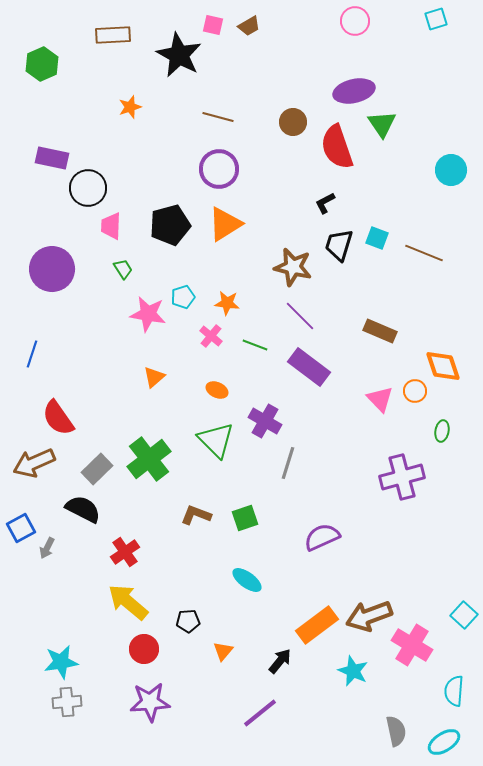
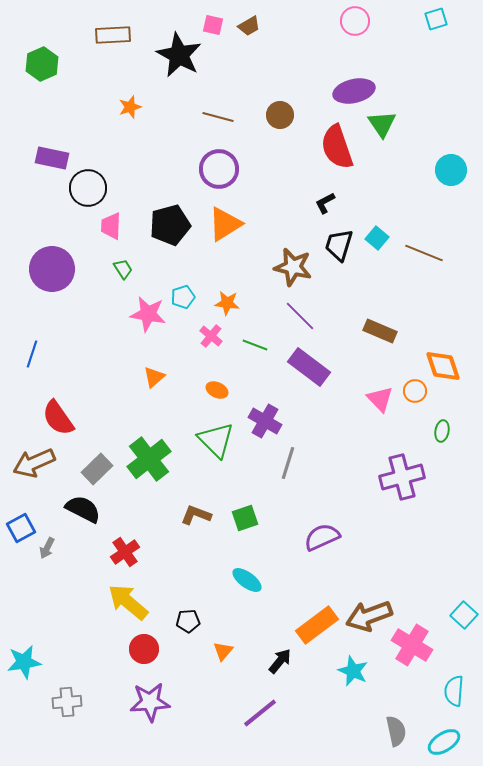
brown circle at (293, 122): moved 13 px left, 7 px up
cyan square at (377, 238): rotated 20 degrees clockwise
cyan star at (61, 662): moved 37 px left
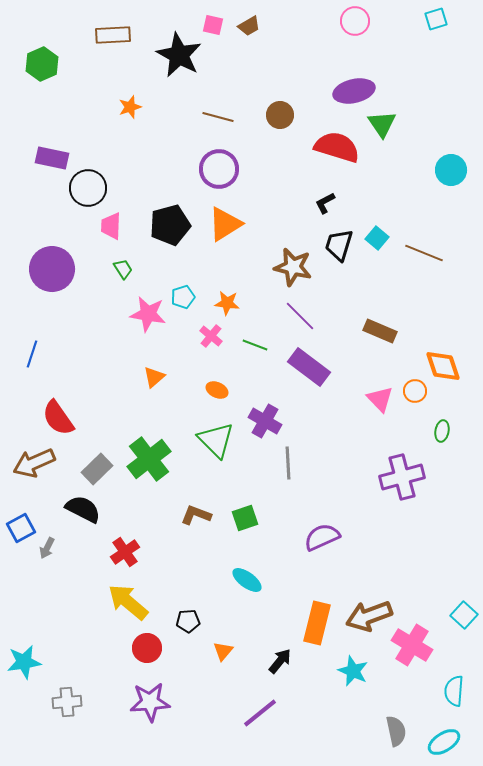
red semicircle at (337, 147): rotated 126 degrees clockwise
gray line at (288, 463): rotated 20 degrees counterclockwise
orange rectangle at (317, 625): moved 2 px up; rotated 39 degrees counterclockwise
red circle at (144, 649): moved 3 px right, 1 px up
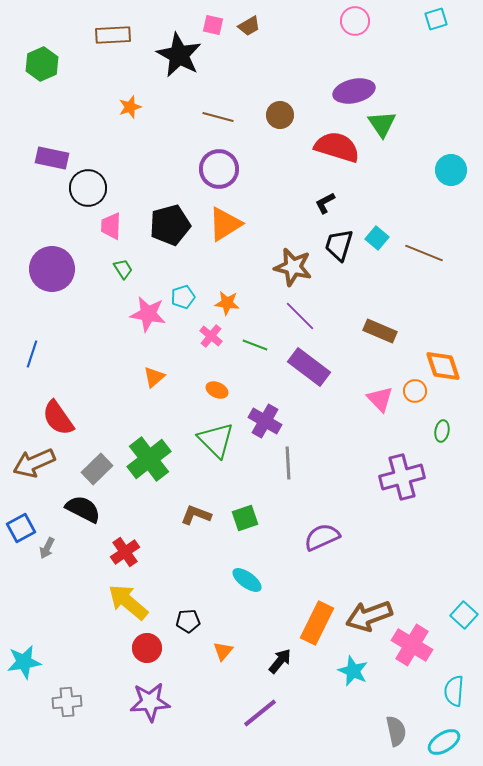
orange rectangle at (317, 623): rotated 12 degrees clockwise
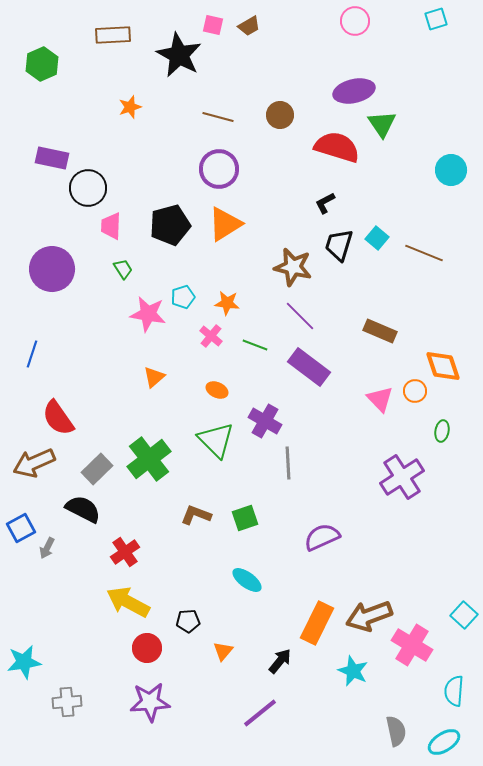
purple cross at (402, 477): rotated 18 degrees counterclockwise
yellow arrow at (128, 602): rotated 12 degrees counterclockwise
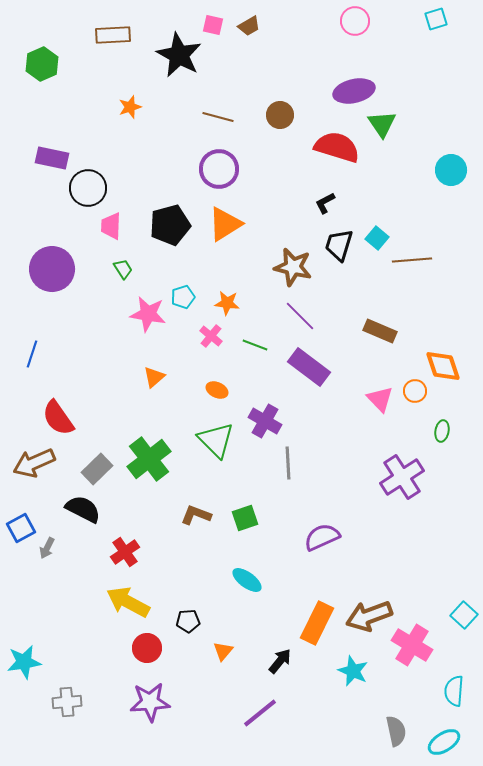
brown line at (424, 253): moved 12 px left, 7 px down; rotated 27 degrees counterclockwise
